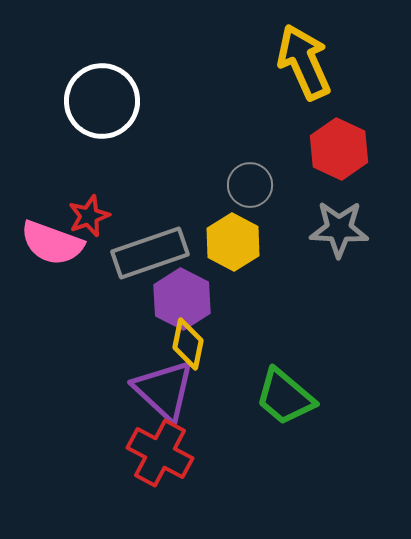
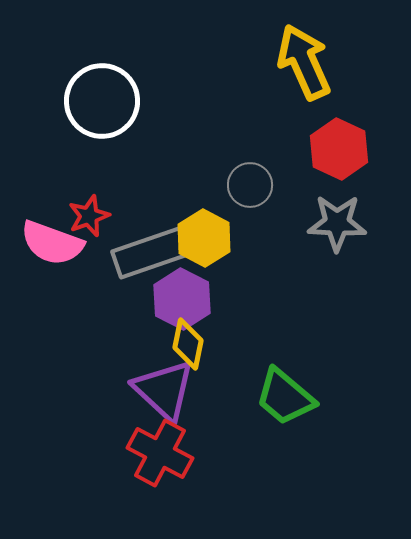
gray star: moved 2 px left, 6 px up
yellow hexagon: moved 29 px left, 4 px up
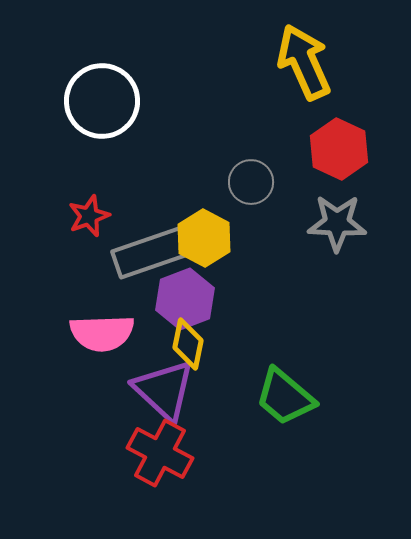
gray circle: moved 1 px right, 3 px up
pink semicircle: moved 50 px right, 90 px down; rotated 22 degrees counterclockwise
purple hexagon: moved 3 px right; rotated 12 degrees clockwise
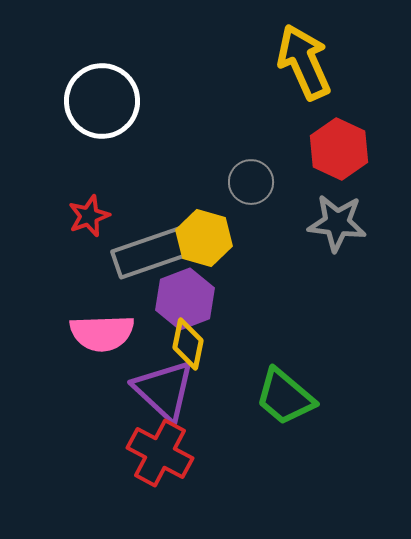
gray star: rotated 4 degrees clockwise
yellow hexagon: rotated 12 degrees counterclockwise
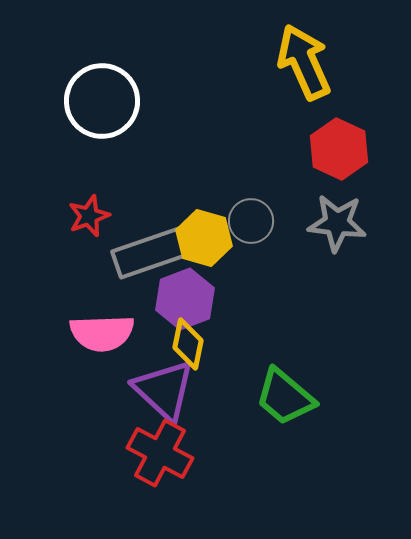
gray circle: moved 39 px down
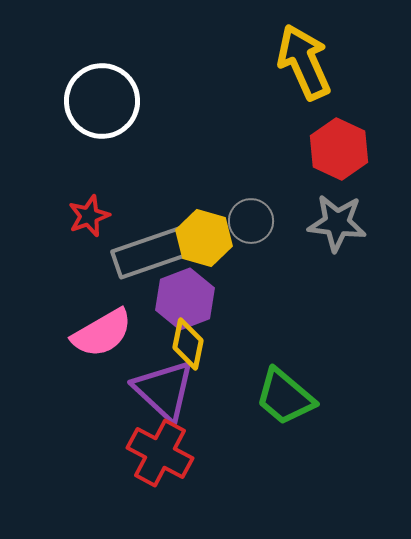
pink semicircle: rotated 28 degrees counterclockwise
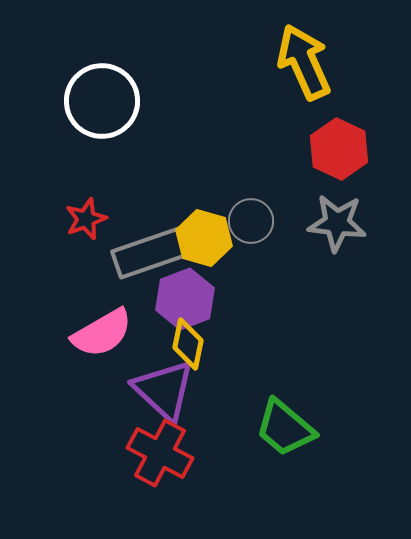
red star: moved 3 px left, 3 px down
green trapezoid: moved 31 px down
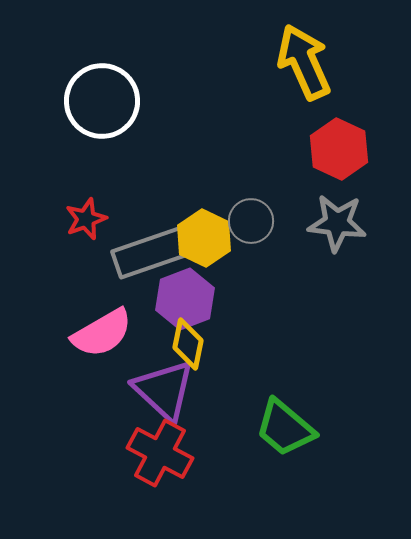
yellow hexagon: rotated 10 degrees clockwise
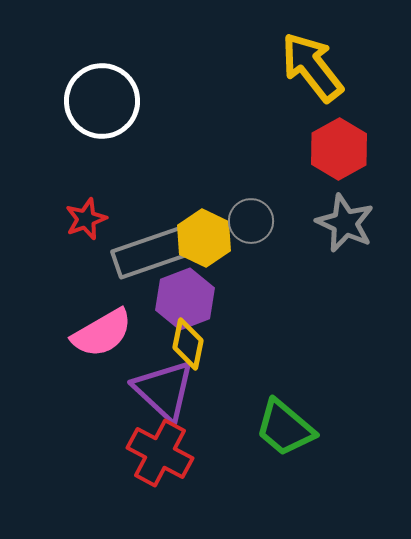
yellow arrow: moved 8 px right, 5 px down; rotated 14 degrees counterclockwise
red hexagon: rotated 6 degrees clockwise
gray star: moved 8 px right; rotated 18 degrees clockwise
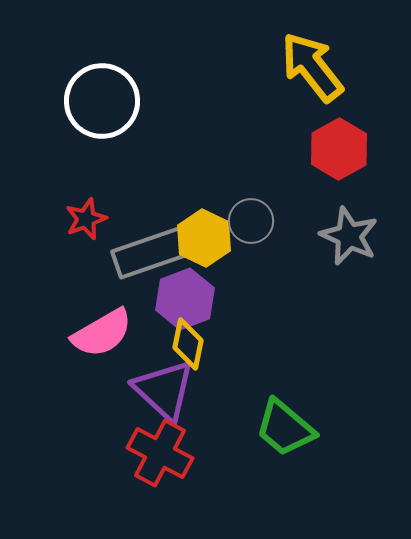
gray star: moved 4 px right, 13 px down
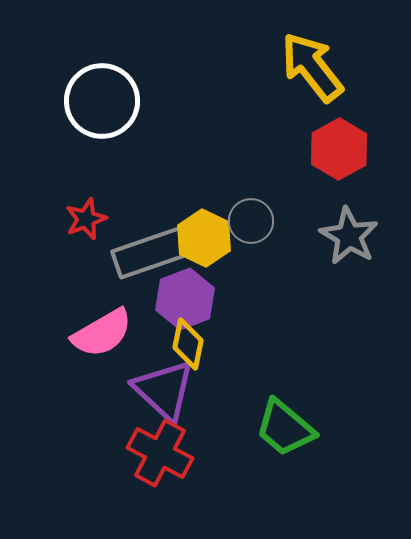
gray star: rotated 6 degrees clockwise
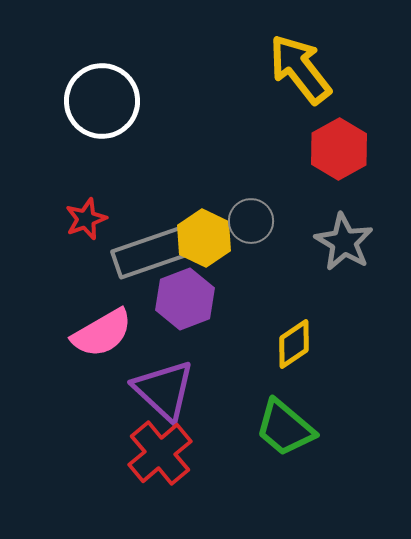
yellow arrow: moved 12 px left, 2 px down
gray star: moved 5 px left, 6 px down
yellow diamond: moved 106 px right; rotated 45 degrees clockwise
red cross: rotated 22 degrees clockwise
